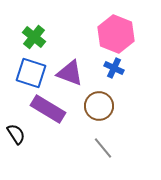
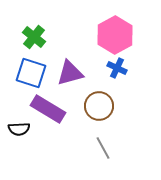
pink hexagon: moved 1 px left, 1 px down; rotated 9 degrees clockwise
blue cross: moved 3 px right
purple triangle: rotated 36 degrees counterclockwise
black semicircle: moved 3 px right, 5 px up; rotated 120 degrees clockwise
gray line: rotated 10 degrees clockwise
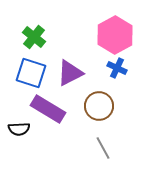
purple triangle: rotated 12 degrees counterclockwise
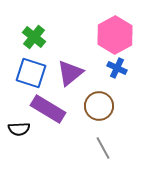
purple triangle: rotated 12 degrees counterclockwise
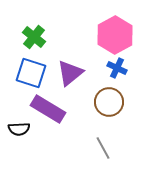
brown circle: moved 10 px right, 4 px up
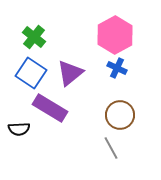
blue square: rotated 16 degrees clockwise
brown circle: moved 11 px right, 13 px down
purple rectangle: moved 2 px right, 1 px up
gray line: moved 8 px right
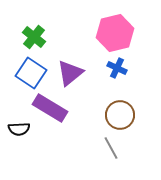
pink hexagon: moved 2 px up; rotated 15 degrees clockwise
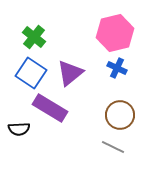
gray line: moved 2 px right, 1 px up; rotated 35 degrees counterclockwise
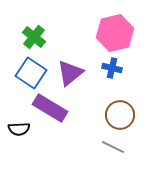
blue cross: moved 5 px left; rotated 12 degrees counterclockwise
